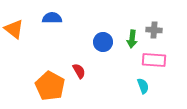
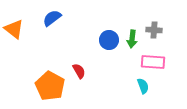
blue semicircle: rotated 36 degrees counterclockwise
blue circle: moved 6 px right, 2 px up
pink rectangle: moved 1 px left, 2 px down
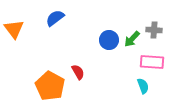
blue semicircle: moved 3 px right
orange triangle: rotated 15 degrees clockwise
green arrow: rotated 36 degrees clockwise
pink rectangle: moved 1 px left
red semicircle: moved 1 px left, 1 px down
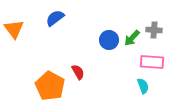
green arrow: moved 1 px up
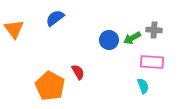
green arrow: rotated 18 degrees clockwise
